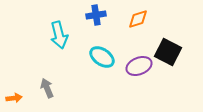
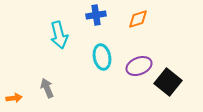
black square: moved 30 px down; rotated 12 degrees clockwise
cyan ellipse: rotated 45 degrees clockwise
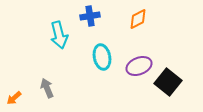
blue cross: moved 6 px left, 1 px down
orange diamond: rotated 10 degrees counterclockwise
orange arrow: rotated 147 degrees clockwise
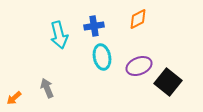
blue cross: moved 4 px right, 10 px down
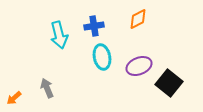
black square: moved 1 px right, 1 px down
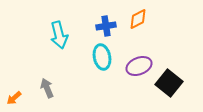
blue cross: moved 12 px right
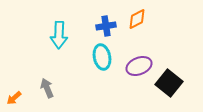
orange diamond: moved 1 px left
cyan arrow: rotated 16 degrees clockwise
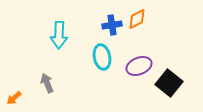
blue cross: moved 6 px right, 1 px up
gray arrow: moved 5 px up
